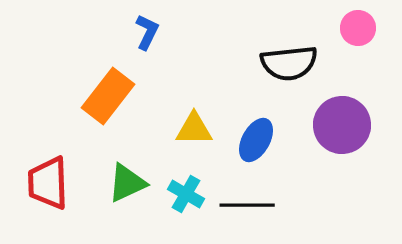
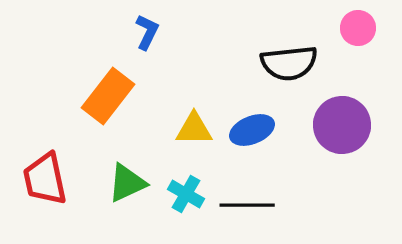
blue ellipse: moved 4 px left, 10 px up; rotated 39 degrees clockwise
red trapezoid: moved 3 px left, 4 px up; rotated 10 degrees counterclockwise
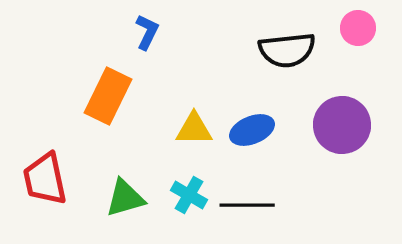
black semicircle: moved 2 px left, 13 px up
orange rectangle: rotated 12 degrees counterclockwise
green triangle: moved 2 px left, 15 px down; rotated 9 degrees clockwise
cyan cross: moved 3 px right, 1 px down
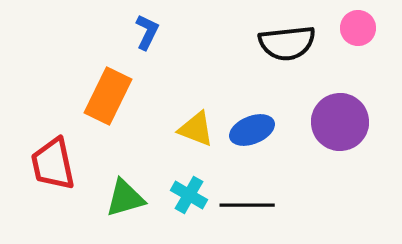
black semicircle: moved 7 px up
purple circle: moved 2 px left, 3 px up
yellow triangle: moved 2 px right; rotated 21 degrees clockwise
red trapezoid: moved 8 px right, 15 px up
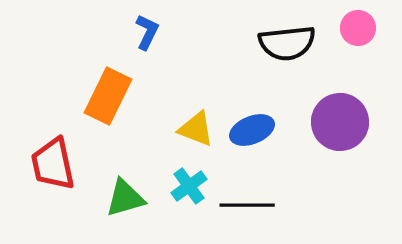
cyan cross: moved 9 px up; rotated 24 degrees clockwise
